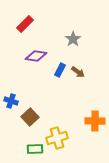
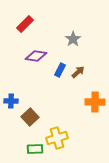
brown arrow: rotated 80 degrees counterclockwise
blue cross: rotated 16 degrees counterclockwise
orange cross: moved 19 px up
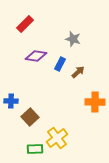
gray star: rotated 21 degrees counterclockwise
blue rectangle: moved 6 px up
yellow cross: rotated 20 degrees counterclockwise
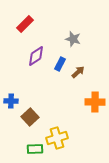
purple diamond: rotated 40 degrees counterclockwise
yellow cross: rotated 20 degrees clockwise
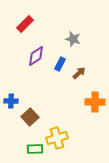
brown arrow: moved 1 px right, 1 px down
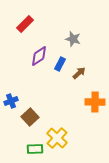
purple diamond: moved 3 px right
blue cross: rotated 24 degrees counterclockwise
yellow cross: rotated 30 degrees counterclockwise
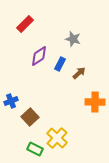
green rectangle: rotated 28 degrees clockwise
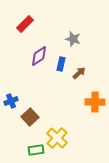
blue rectangle: moved 1 px right; rotated 16 degrees counterclockwise
green rectangle: moved 1 px right, 1 px down; rotated 35 degrees counterclockwise
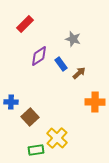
blue rectangle: rotated 48 degrees counterclockwise
blue cross: moved 1 px down; rotated 24 degrees clockwise
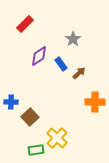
gray star: rotated 21 degrees clockwise
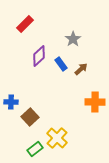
purple diamond: rotated 10 degrees counterclockwise
brown arrow: moved 2 px right, 4 px up
green rectangle: moved 1 px left, 1 px up; rotated 28 degrees counterclockwise
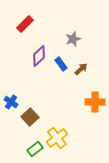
gray star: rotated 14 degrees clockwise
blue cross: rotated 32 degrees clockwise
yellow cross: rotated 10 degrees clockwise
